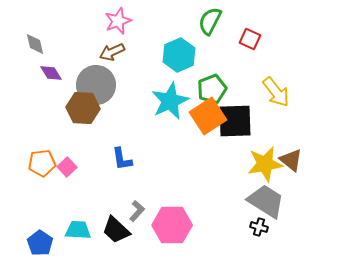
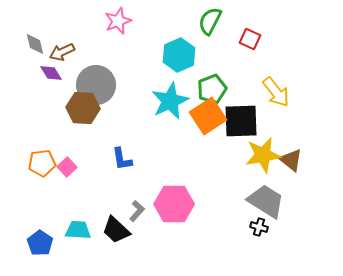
brown arrow: moved 50 px left
black square: moved 6 px right
yellow star: moved 2 px left, 9 px up
pink hexagon: moved 2 px right, 21 px up
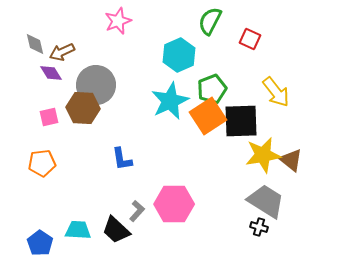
pink square: moved 18 px left, 50 px up; rotated 30 degrees clockwise
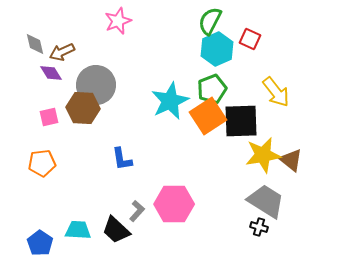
cyan hexagon: moved 38 px right, 6 px up
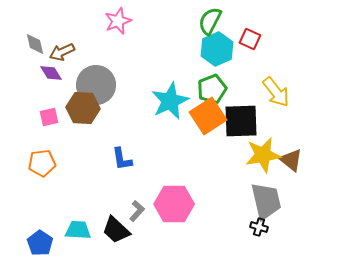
gray trapezoid: rotated 45 degrees clockwise
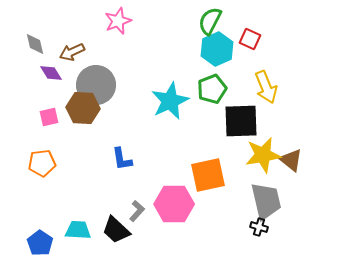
brown arrow: moved 10 px right
yellow arrow: moved 10 px left, 5 px up; rotated 16 degrees clockwise
orange square: moved 59 px down; rotated 21 degrees clockwise
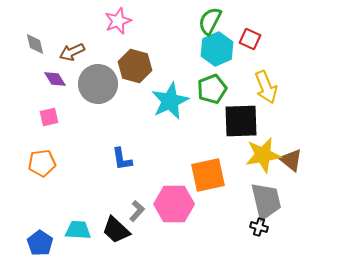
purple diamond: moved 4 px right, 6 px down
gray circle: moved 2 px right, 1 px up
brown hexagon: moved 52 px right, 42 px up; rotated 12 degrees clockwise
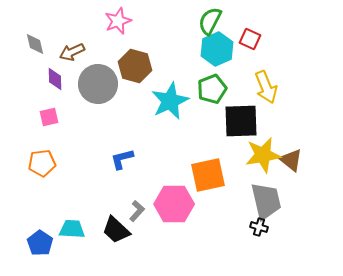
purple diamond: rotated 30 degrees clockwise
blue L-shape: rotated 85 degrees clockwise
cyan trapezoid: moved 6 px left, 1 px up
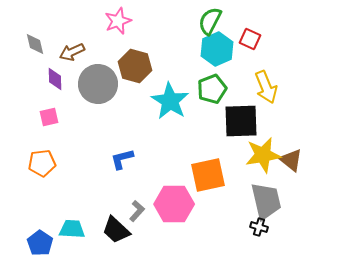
cyan star: rotated 15 degrees counterclockwise
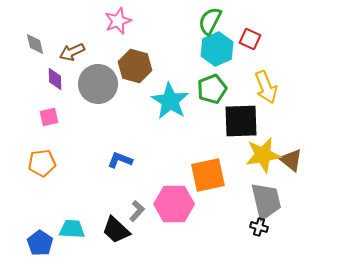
blue L-shape: moved 2 px left, 1 px down; rotated 35 degrees clockwise
